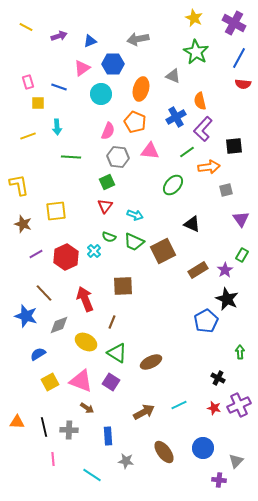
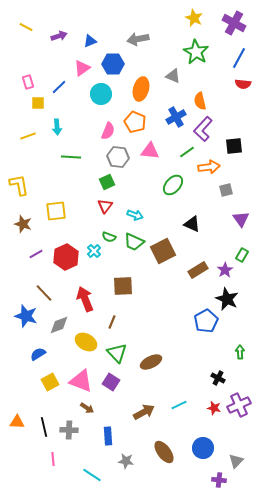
blue line at (59, 87): rotated 63 degrees counterclockwise
green triangle at (117, 353): rotated 15 degrees clockwise
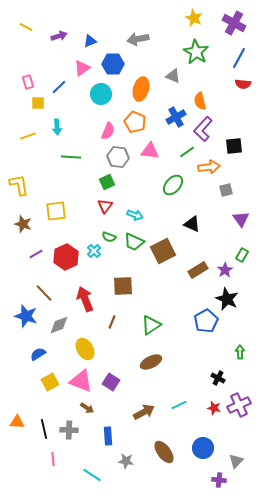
yellow ellipse at (86, 342): moved 1 px left, 7 px down; rotated 30 degrees clockwise
green triangle at (117, 353): moved 34 px right, 28 px up; rotated 40 degrees clockwise
black line at (44, 427): moved 2 px down
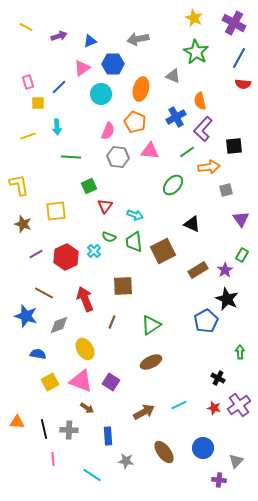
green square at (107, 182): moved 18 px left, 4 px down
green trapezoid at (134, 242): rotated 60 degrees clockwise
brown line at (44, 293): rotated 18 degrees counterclockwise
blue semicircle at (38, 354): rotated 42 degrees clockwise
purple cross at (239, 405): rotated 10 degrees counterclockwise
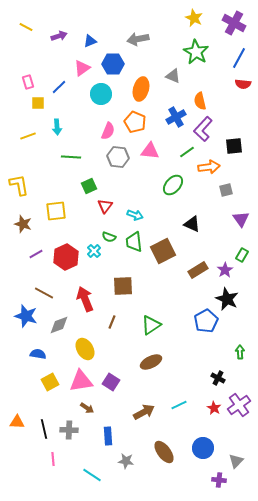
pink triangle at (81, 381): rotated 30 degrees counterclockwise
red star at (214, 408): rotated 16 degrees clockwise
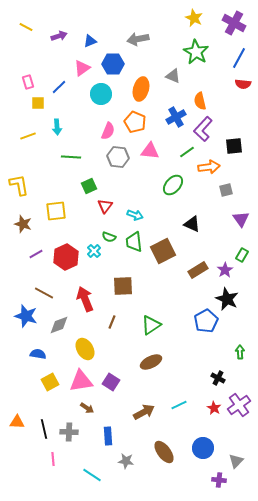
gray cross at (69, 430): moved 2 px down
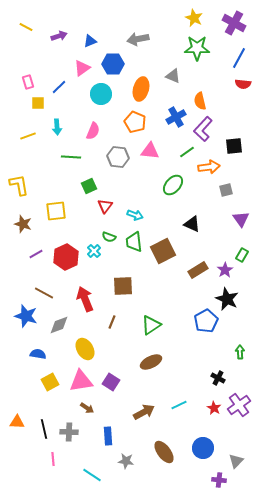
green star at (196, 52): moved 1 px right, 4 px up; rotated 30 degrees counterclockwise
pink semicircle at (108, 131): moved 15 px left
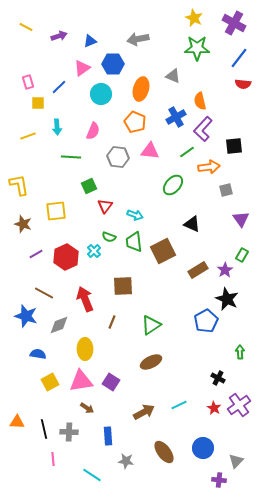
blue line at (239, 58): rotated 10 degrees clockwise
yellow ellipse at (85, 349): rotated 30 degrees clockwise
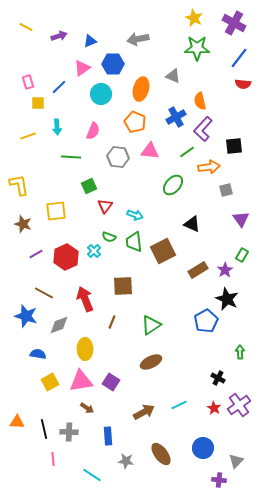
brown ellipse at (164, 452): moved 3 px left, 2 px down
